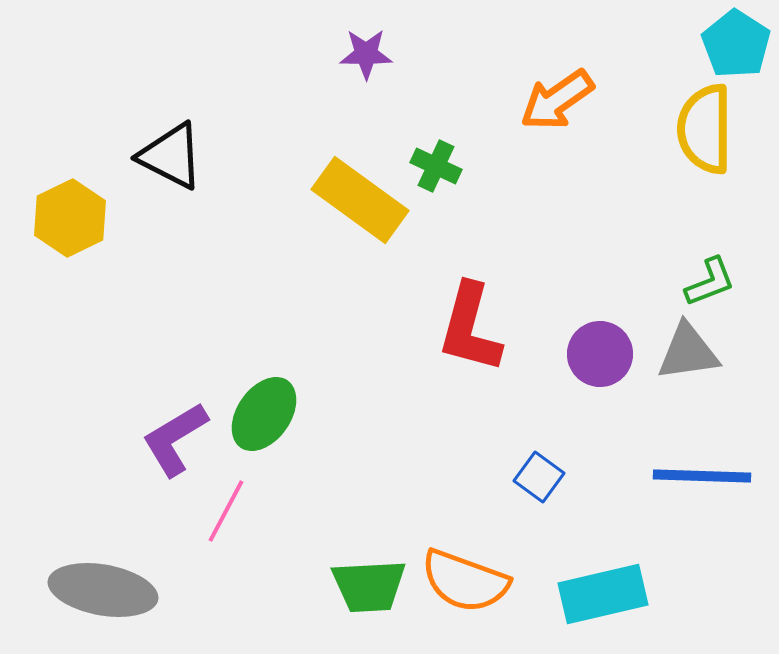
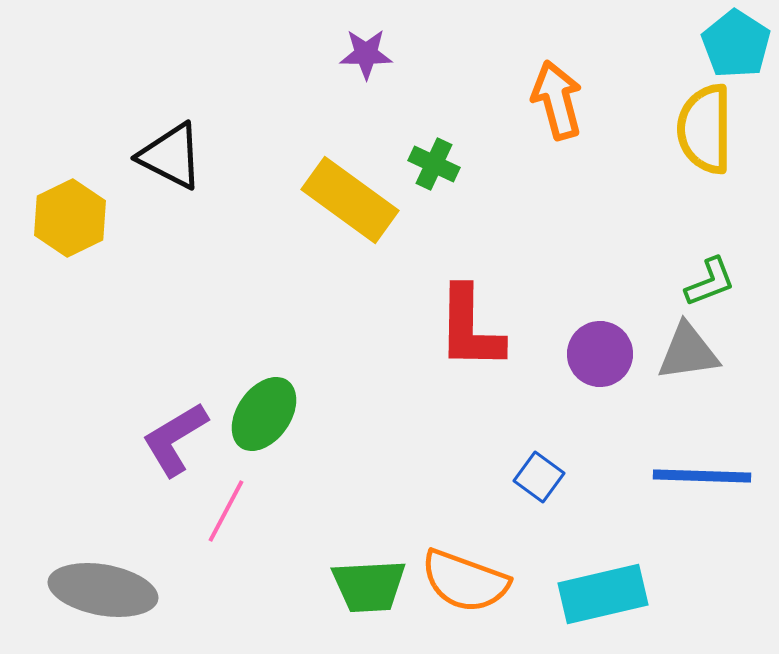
orange arrow: rotated 110 degrees clockwise
green cross: moved 2 px left, 2 px up
yellow rectangle: moved 10 px left
red L-shape: rotated 14 degrees counterclockwise
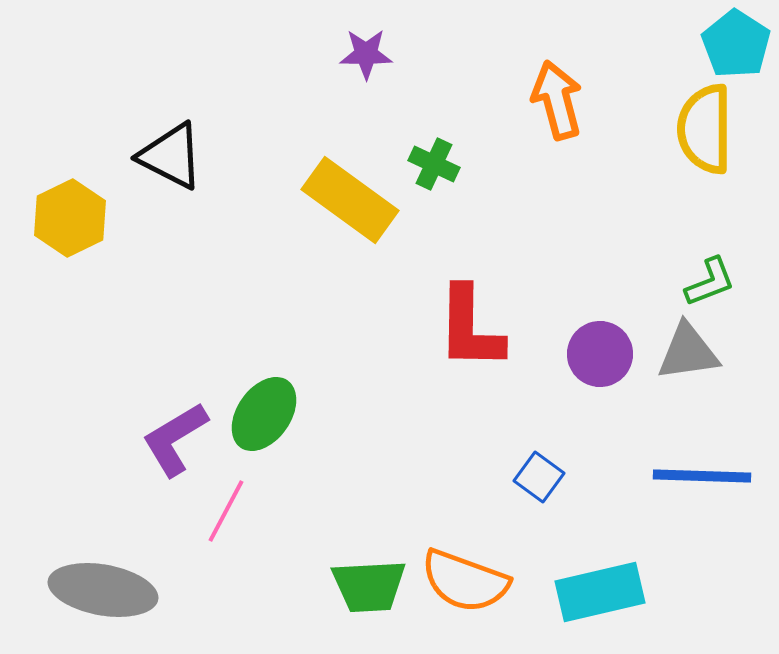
cyan rectangle: moved 3 px left, 2 px up
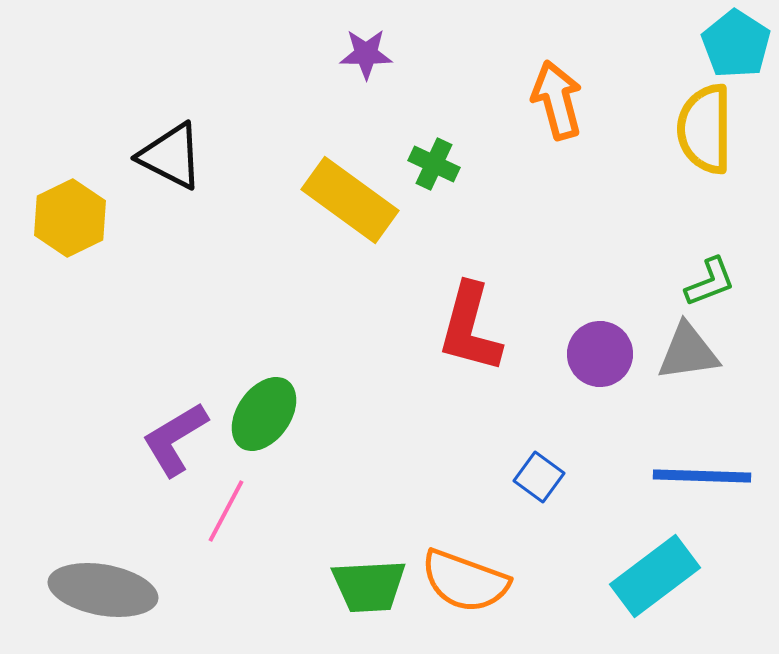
red L-shape: rotated 14 degrees clockwise
cyan rectangle: moved 55 px right, 16 px up; rotated 24 degrees counterclockwise
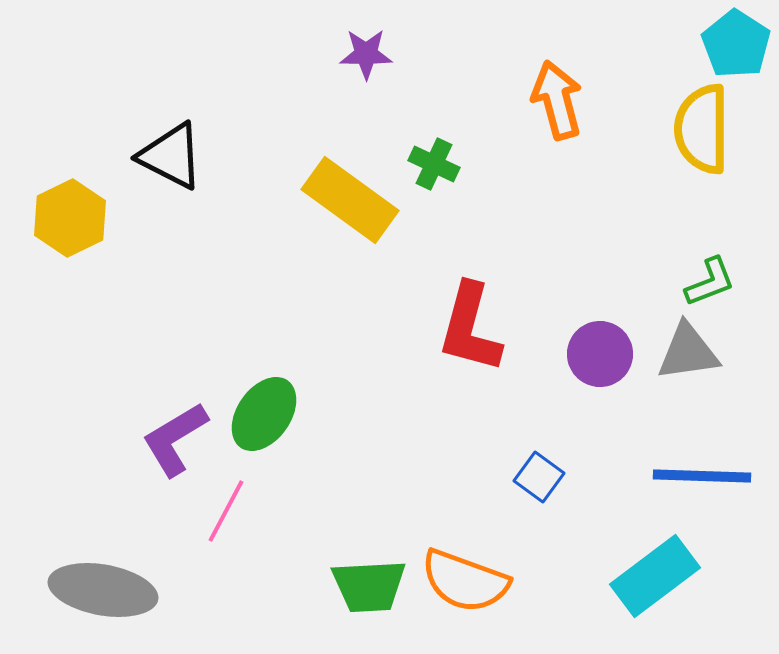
yellow semicircle: moved 3 px left
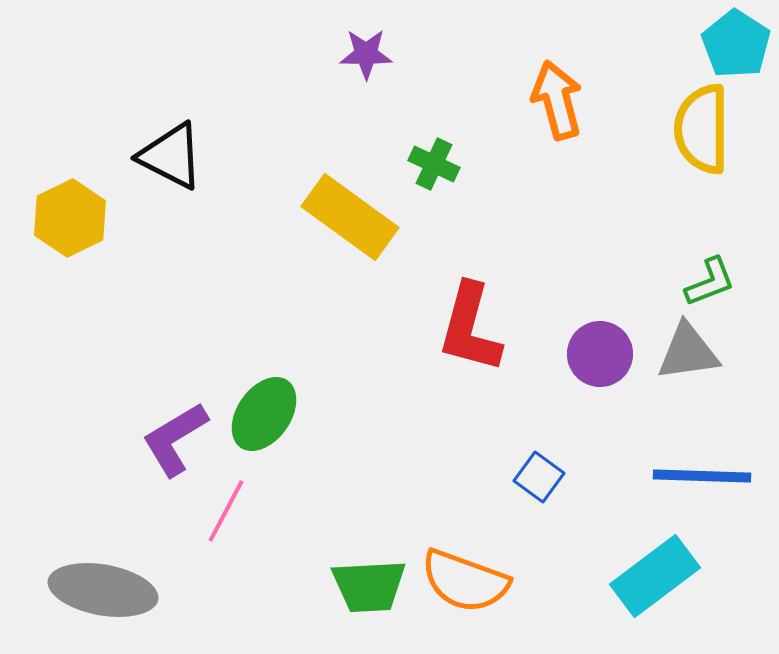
yellow rectangle: moved 17 px down
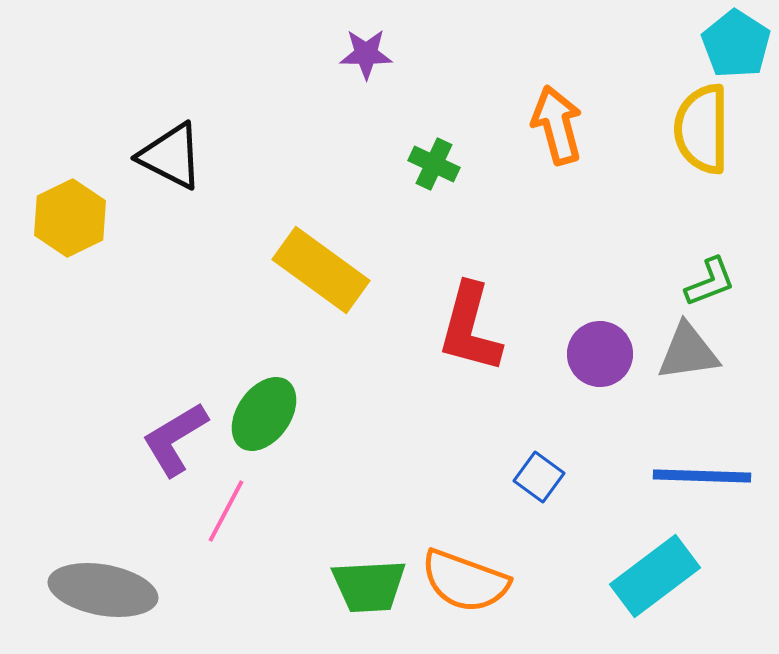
orange arrow: moved 25 px down
yellow rectangle: moved 29 px left, 53 px down
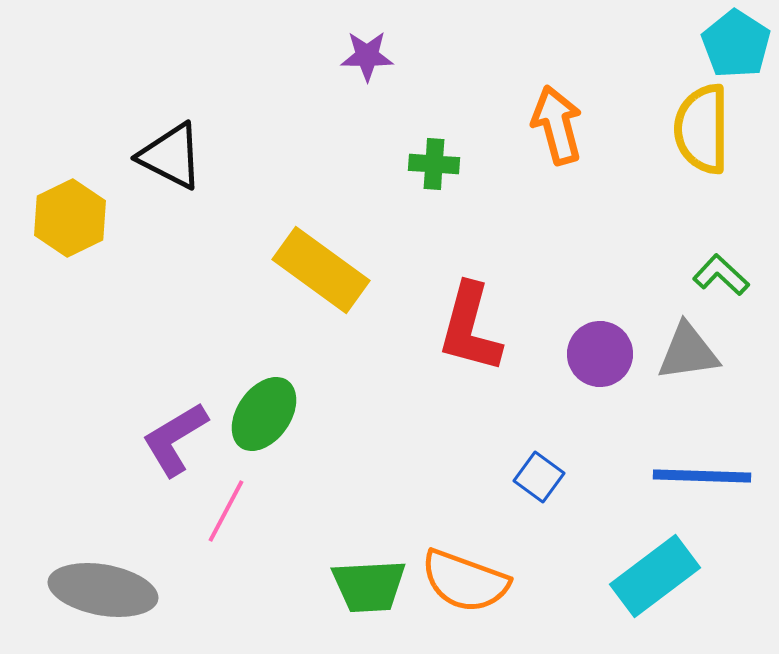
purple star: moved 1 px right, 2 px down
green cross: rotated 21 degrees counterclockwise
green L-shape: moved 11 px right, 7 px up; rotated 116 degrees counterclockwise
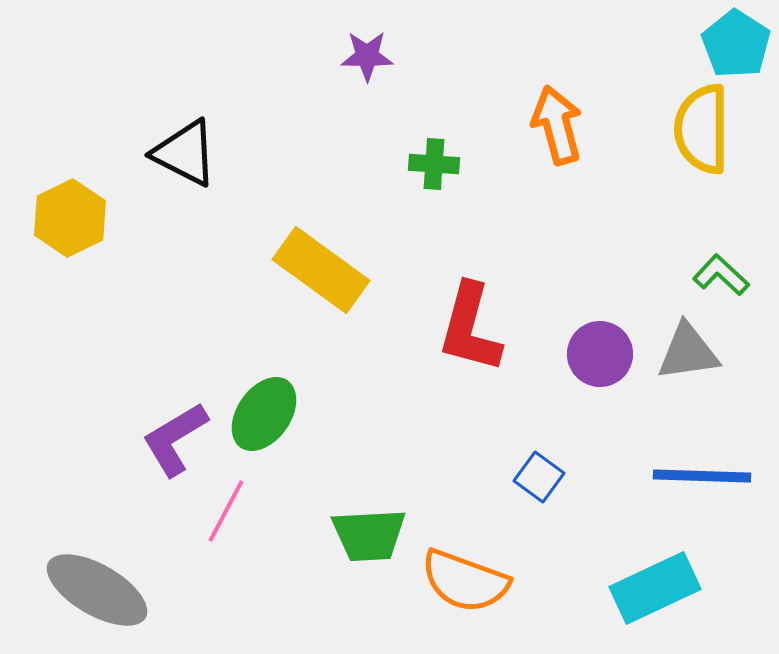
black triangle: moved 14 px right, 3 px up
cyan rectangle: moved 12 px down; rotated 12 degrees clockwise
green trapezoid: moved 51 px up
gray ellipse: moved 6 px left; rotated 20 degrees clockwise
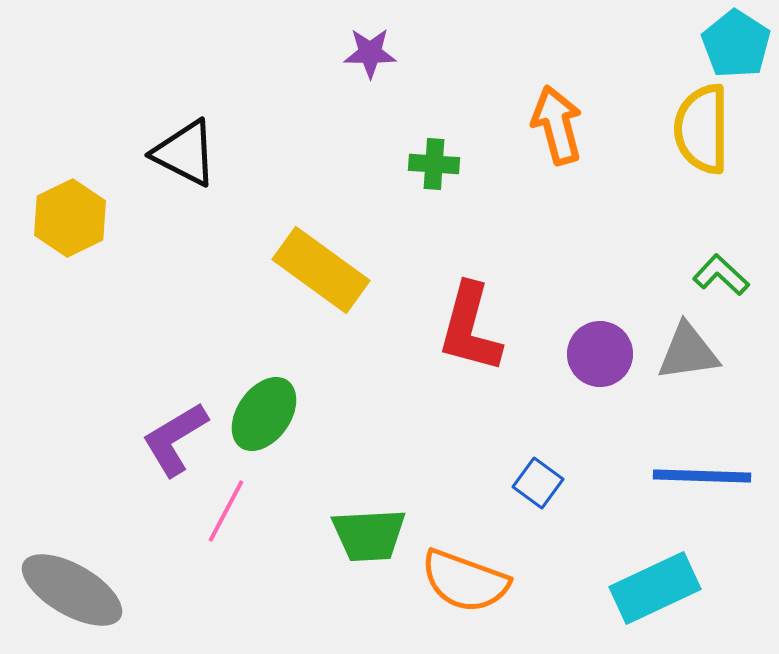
purple star: moved 3 px right, 3 px up
blue square: moved 1 px left, 6 px down
gray ellipse: moved 25 px left
